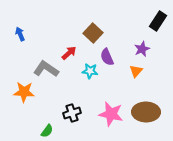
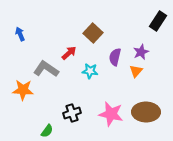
purple star: moved 1 px left, 3 px down
purple semicircle: moved 8 px right; rotated 36 degrees clockwise
orange star: moved 1 px left, 2 px up
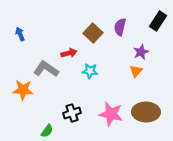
red arrow: rotated 28 degrees clockwise
purple semicircle: moved 5 px right, 30 px up
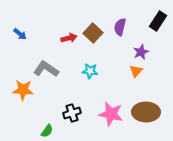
blue arrow: rotated 152 degrees clockwise
red arrow: moved 15 px up
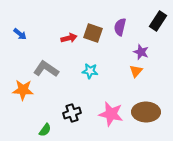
brown square: rotated 24 degrees counterclockwise
purple star: rotated 28 degrees counterclockwise
green semicircle: moved 2 px left, 1 px up
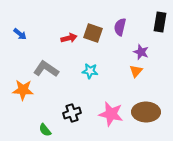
black rectangle: moved 2 px right, 1 px down; rotated 24 degrees counterclockwise
green semicircle: rotated 104 degrees clockwise
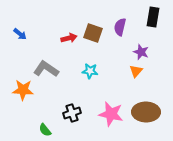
black rectangle: moved 7 px left, 5 px up
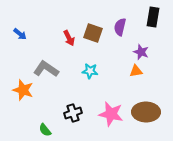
red arrow: rotated 77 degrees clockwise
orange triangle: rotated 40 degrees clockwise
orange star: rotated 15 degrees clockwise
black cross: moved 1 px right
